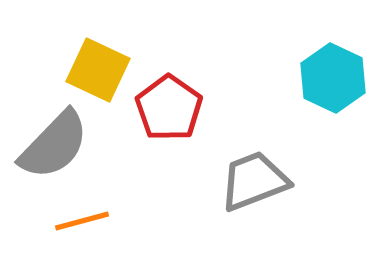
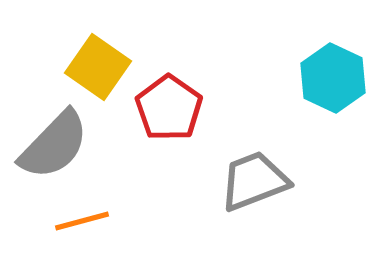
yellow square: moved 3 px up; rotated 10 degrees clockwise
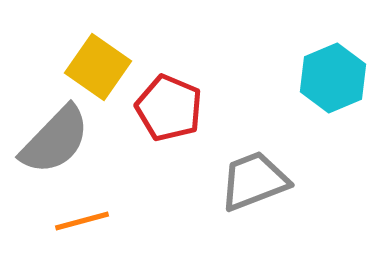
cyan hexagon: rotated 12 degrees clockwise
red pentagon: rotated 12 degrees counterclockwise
gray semicircle: moved 1 px right, 5 px up
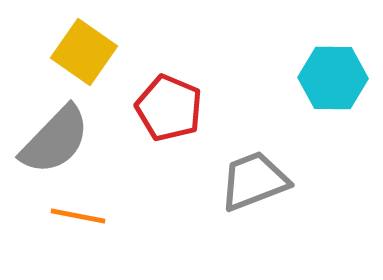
yellow square: moved 14 px left, 15 px up
cyan hexagon: rotated 24 degrees clockwise
orange line: moved 4 px left, 5 px up; rotated 26 degrees clockwise
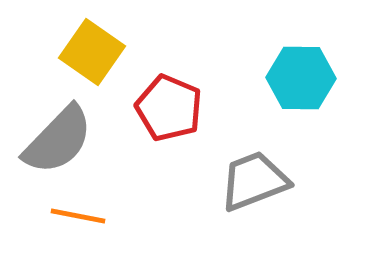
yellow square: moved 8 px right
cyan hexagon: moved 32 px left
gray semicircle: moved 3 px right
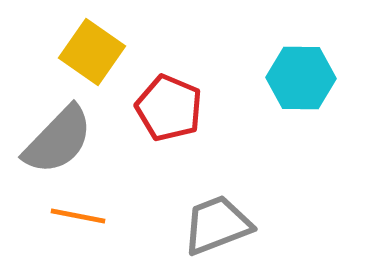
gray trapezoid: moved 37 px left, 44 px down
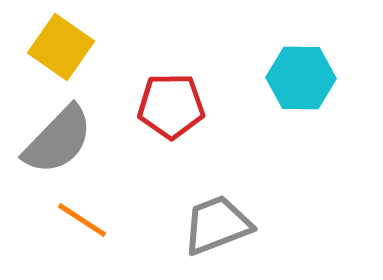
yellow square: moved 31 px left, 5 px up
red pentagon: moved 2 px right, 2 px up; rotated 24 degrees counterclockwise
orange line: moved 4 px right, 4 px down; rotated 22 degrees clockwise
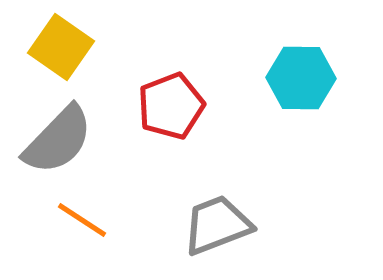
red pentagon: rotated 20 degrees counterclockwise
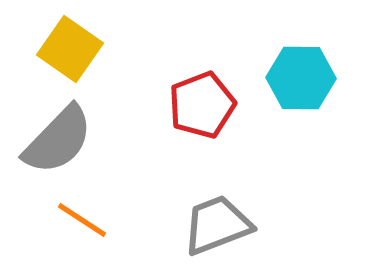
yellow square: moved 9 px right, 2 px down
red pentagon: moved 31 px right, 1 px up
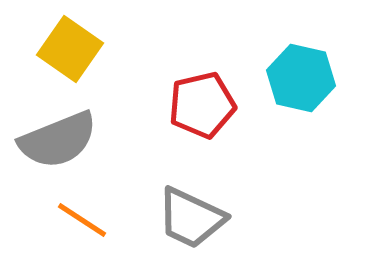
cyan hexagon: rotated 12 degrees clockwise
red pentagon: rotated 8 degrees clockwise
gray semicircle: rotated 24 degrees clockwise
gray trapezoid: moved 26 px left, 7 px up; rotated 134 degrees counterclockwise
